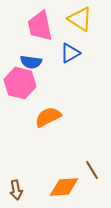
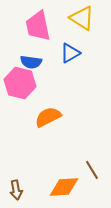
yellow triangle: moved 2 px right, 1 px up
pink trapezoid: moved 2 px left
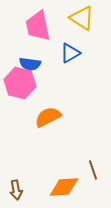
blue semicircle: moved 1 px left, 2 px down
brown line: moved 1 px right; rotated 12 degrees clockwise
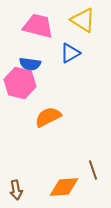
yellow triangle: moved 1 px right, 2 px down
pink trapezoid: rotated 116 degrees clockwise
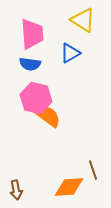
pink trapezoid: moved 6 px left, 8 px down; rotated 72 degrees clockwise
pink hexagon: moved 16 px right, 15 px down
orange semicircle: moved 1 px up; rotated 64 degrees clockwise
orange diamond: moved 5 px right
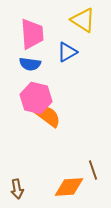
blue triangle: moved 3 px left, 1 px up
brown arrow: moved 1 px right, 1 px up
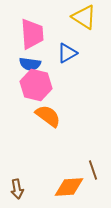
yellow triangle: moved 1 px right, 3 px up
blue triangle: moved 1 px down
pink hexagon: moved 13 px up
